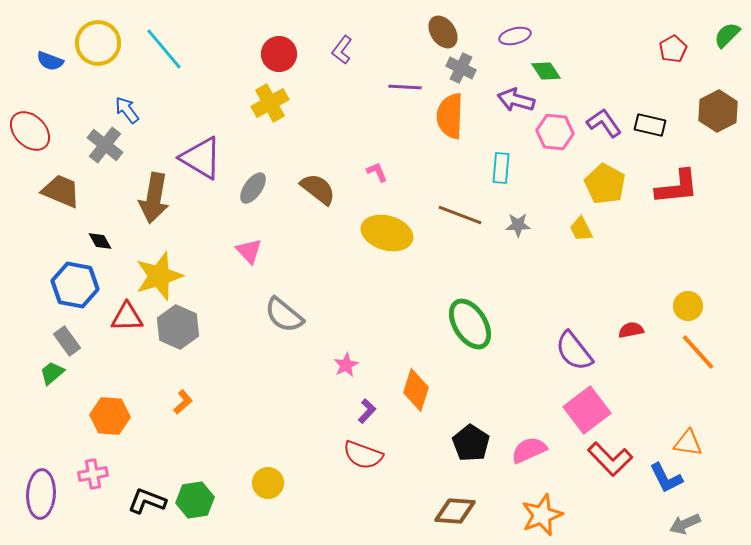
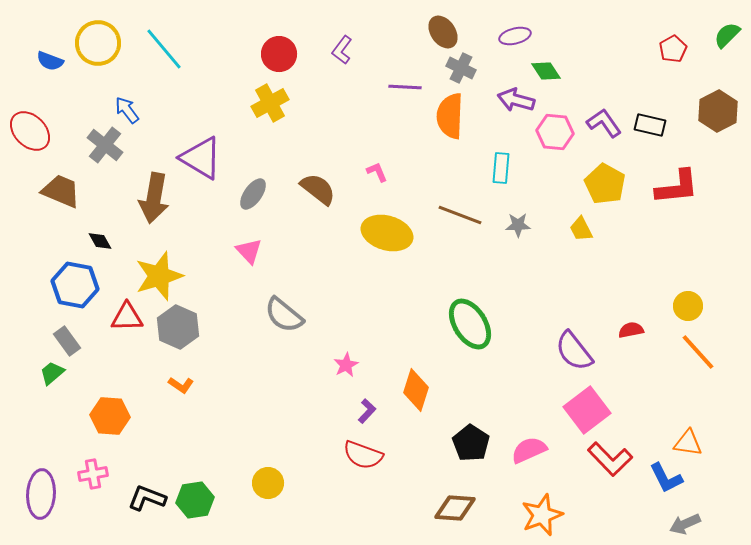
gray ellipse at (253, 188): moved 6 px down
orange L-shape at (183, 402): moved 2 px left, 17 px up; rotated 75 degrees clockwise
black L-shape at (147, 501): moved 3 px up
brown diamond at (455, 511): moved 3 px up
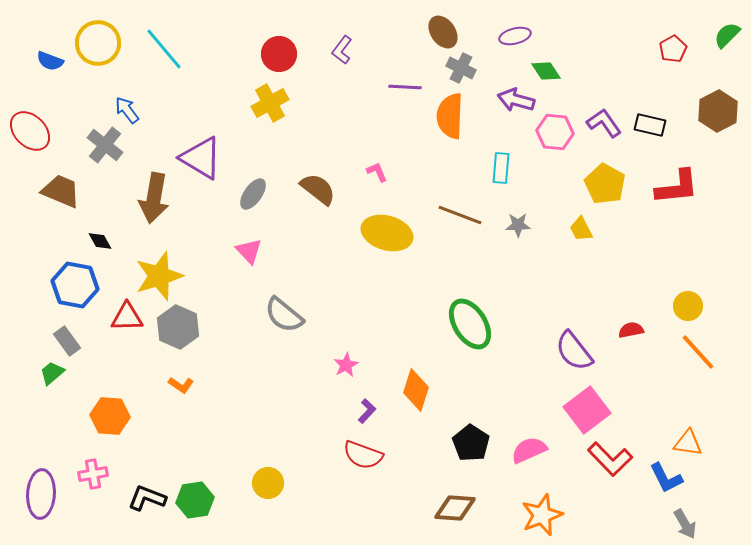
gray arrow at (685, 524): rotated 96 degrees counterclockwise
